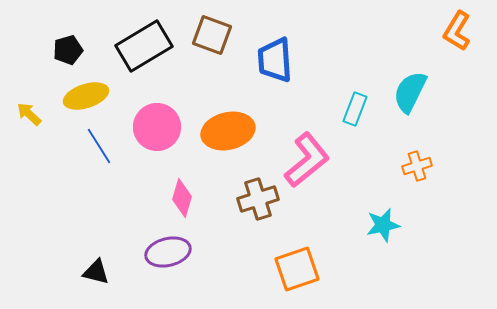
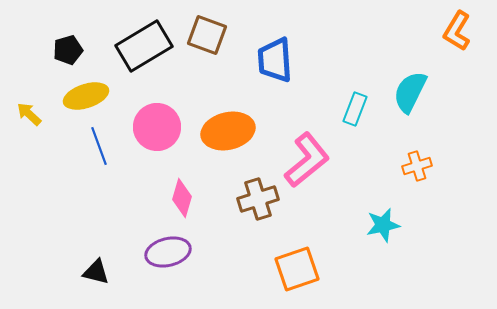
brown square: moved 5 px left
blue line: rotated 12 degrees clockwise
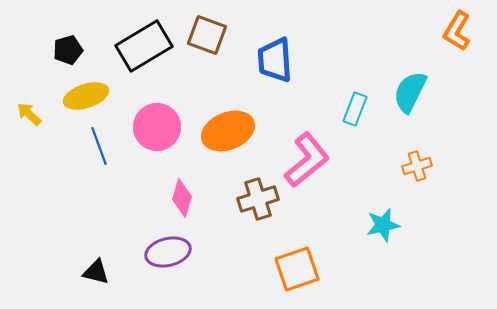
orange ellipse: rotated 9 degrees counterclockwise
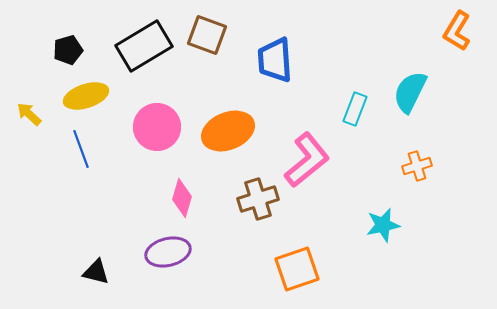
blue line: moved 18 px left, 3 px down
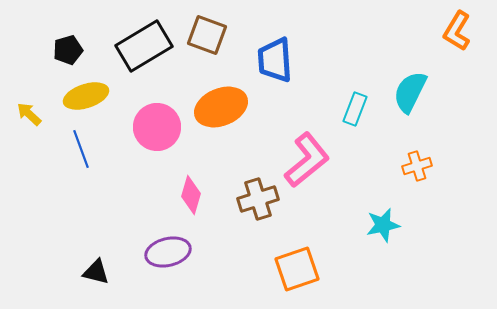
orange ellipse: moved 7 px left, 24 px up
pink diamond: moved 9 px right, 3 px up
